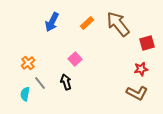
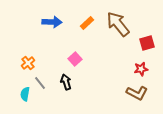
blue arrow: rotated 114 degrees counterclockwise
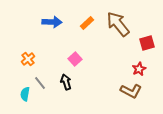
orange cross: moved 4 px up
red star: moved 2 px left; rotated 16 degrees counterclockwise
brown L-shape: moved 6 px left, 2 px up
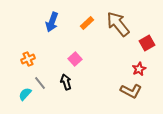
blue arrow: rotated 108 degrees clockwise
red square: rotated 14 degrees counterclockwise
orange cross: rotated 16 degrees clockwise
cyan semicircle: rotated 32 degrees clockwise
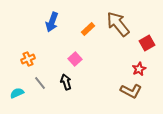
orange rectangle: moved 1 px right, 6 px down
cyan semicircle: moved 8 px left, 1 px up; rotated 24 degrees clockwise
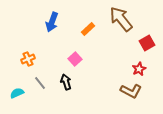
brown arrow: moved 3 px right, 5 px up
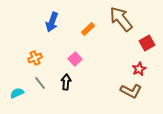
orange cross: moved 7 px right, 1 px up
black arrow: rotated 21 degrees clockwise
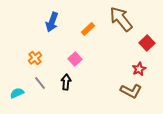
red square: rotated 14 degrees counterclockwise
orange cross: rotated 16 degrees counterclockwise
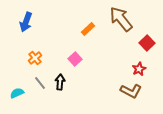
blue arrow: moved 26 px left
black arrow: moved 6 px left
